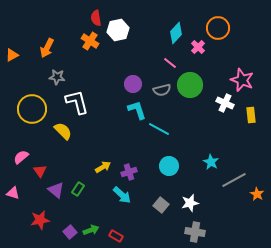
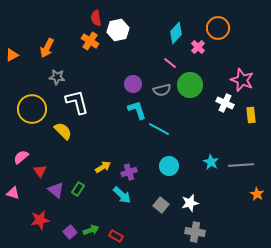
gray line: moved 7 px right, 15 px up; rotated 25 degrees clockwise
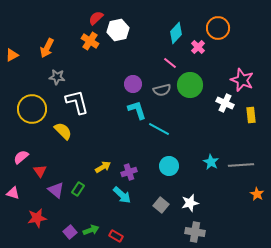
red semicircle: rotated 56 degrees clockwise
red star: moved 3 px left, 2 px up
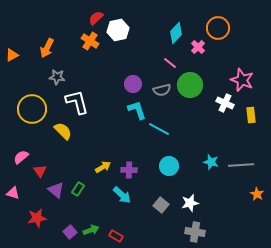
cyan star: rotated 14 degrees counterclockwise
purple cross: moved 2 px up; rotated 21 degrees clockwise
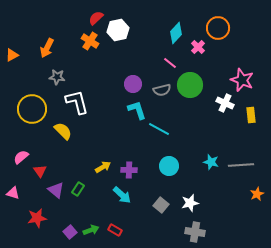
orange star: rotated 16 degrees clockwise
red rectangle: moved 1 px left, 6 px up
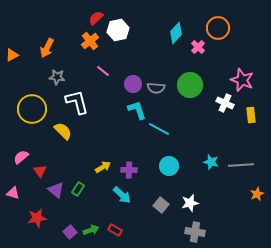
orange cross: rotated 18 degrees clockwise
pink line: moved 67 px left, 8 px down
gray semicircle: moved 6 px left, 2 px up; rotated 18 degrees clockwise
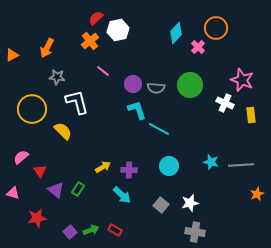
orange circle: moved 2 px left
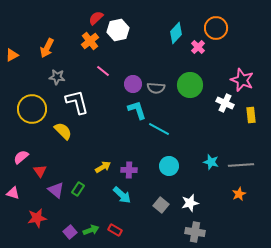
orange star: moved 18 px left
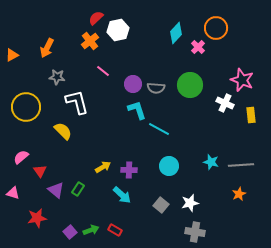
yellow circle: moved 6 px left, 2 px up
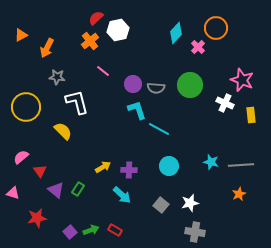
orange triangle: moved 9 px right, 20 px up
